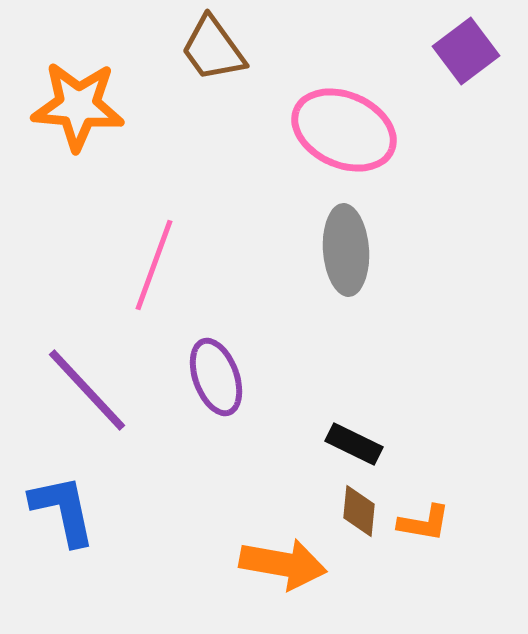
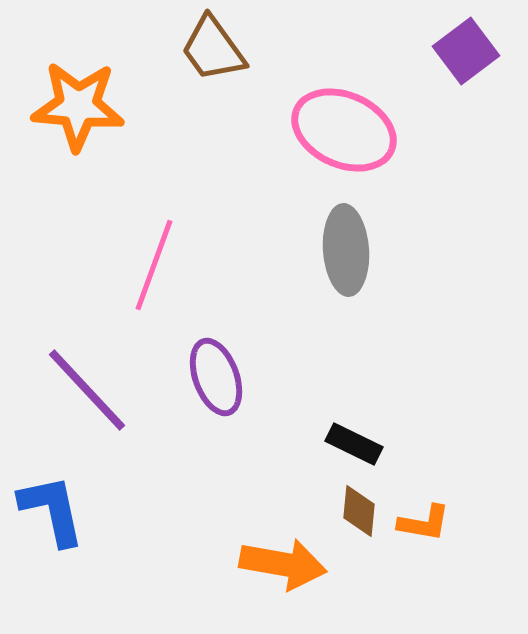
blue L-shape: moved 11 px left
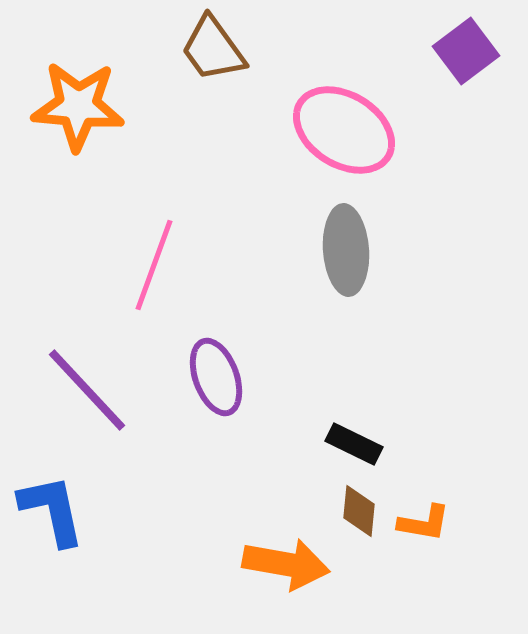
pink ellipse: rotated 8 degrees clockwise
orange arrow: moved 3 px right
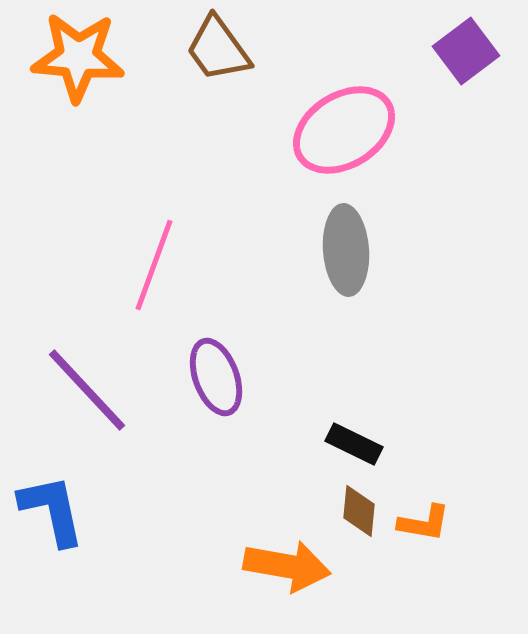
brown trapezoid: moved 5 px right
orange star: moved 49 px up
pink ellipse: rotated 64 degrees counterclockwise
orange arrow: moved 1 px right, 2 px down
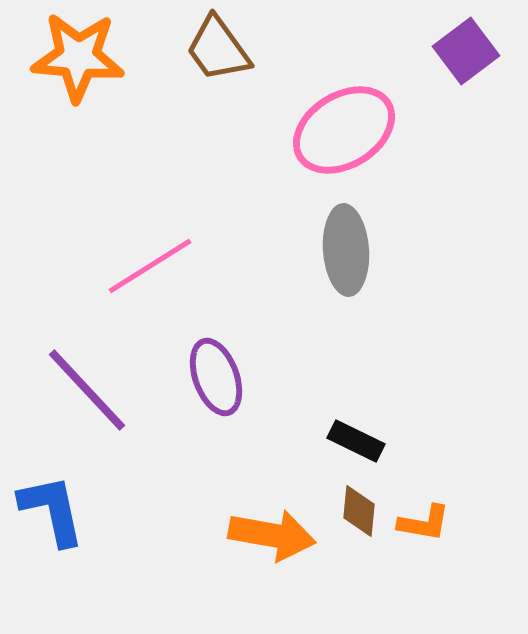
pink line: moved 4 px left, 1 px down; rotated 38 degrees clockwise
black rectangle: moved 2 px right, 3 px up
orange arrow: moved 15 px left, 31 px up
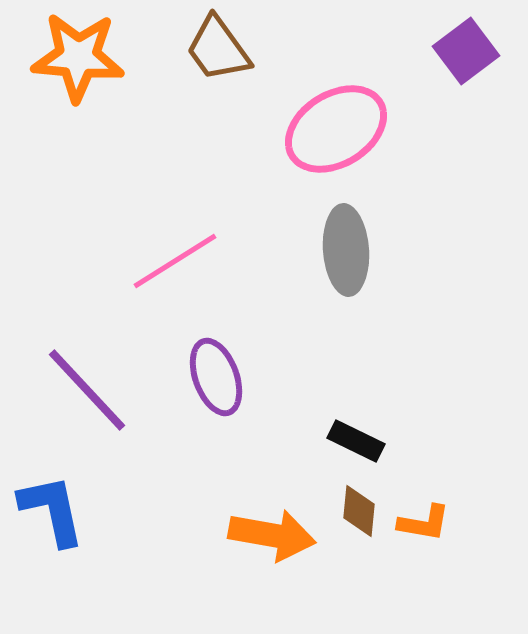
pink ellipse: moved 8 px left, 1 px up
pink line: moved 25 px right, 5 px up
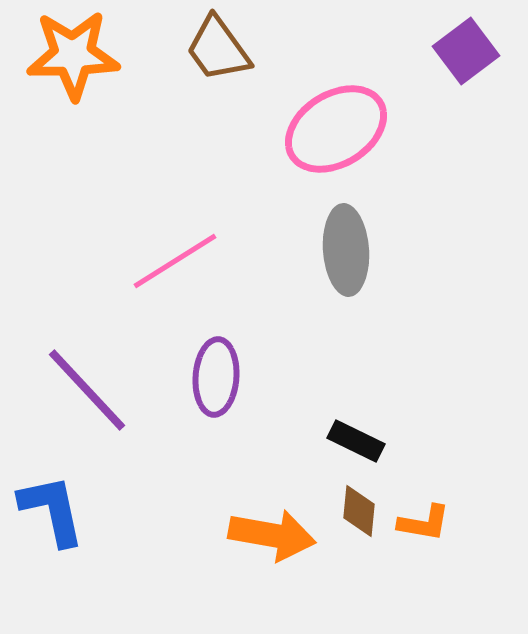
orange star: moved 5 px left, 2 px up; rotated 6 degrees counterclockwise
purple ellipse: rotated 24 degrees clockwise
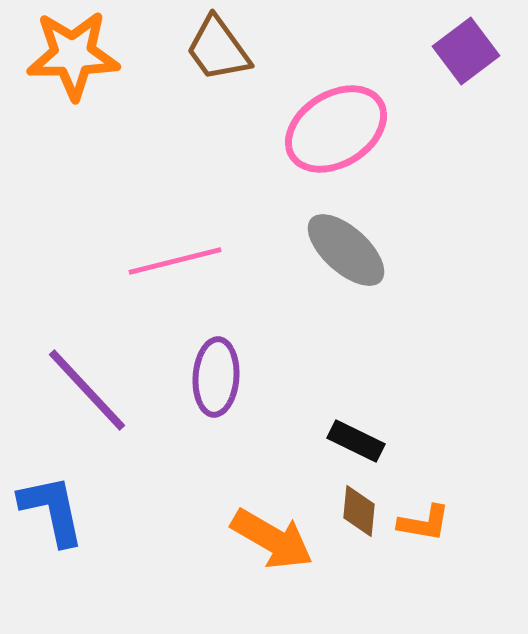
gray ellipse: rotated 44 degrees counterclockwise
pink line: rotated 18 degrees clockwise
orange arrow: moved 4 px down; rotated 20 degrees clockwise
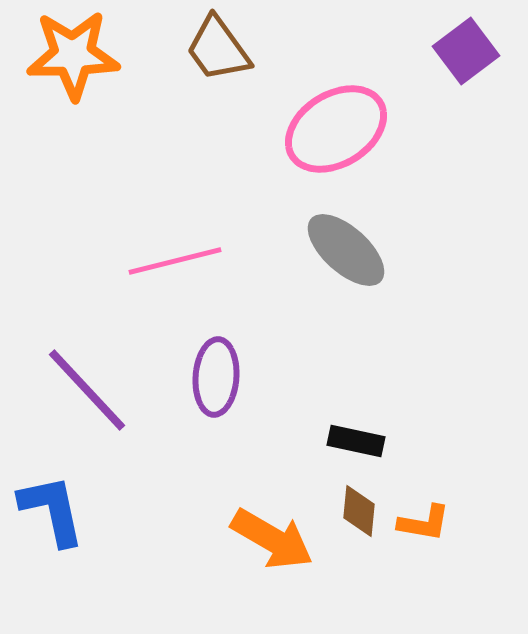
black rectangle: rotated 14 degrees counterclockwise
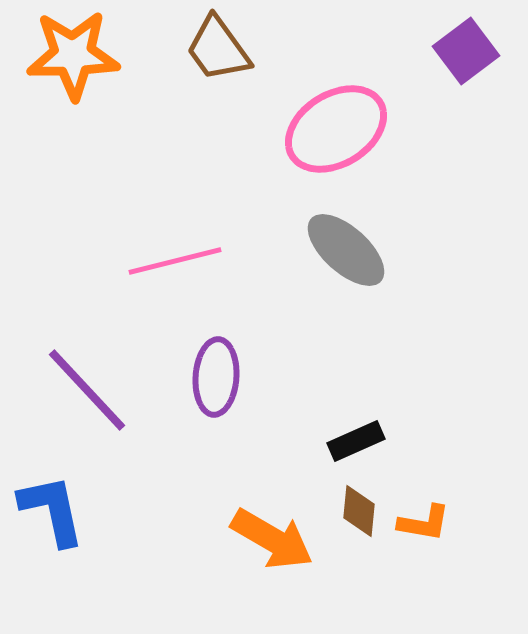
black rectangle: rotated 36 degrees counterclockwise
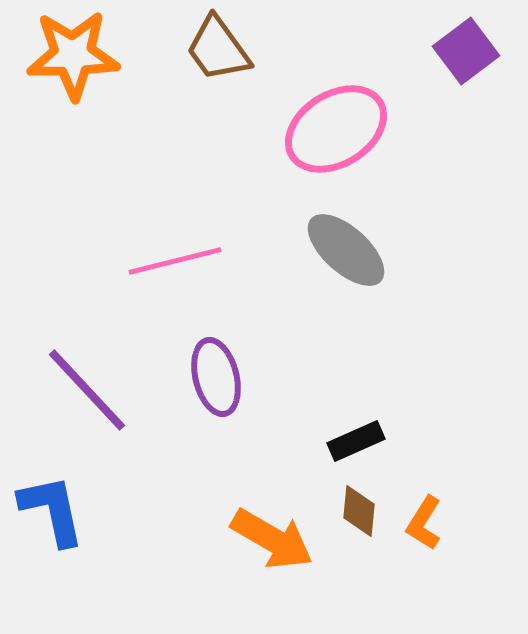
purple ellipse: rotated 18 degrees counterclockwise
orange L-shape: rotated 112 degrees clockwise
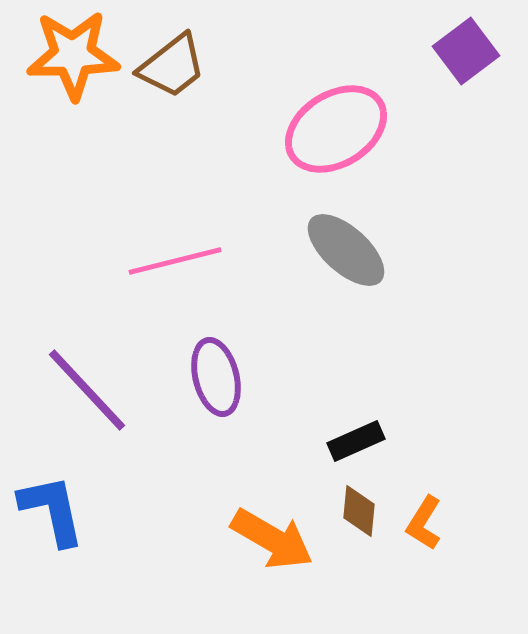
brown trapezoid: moved 46 px left, 17 px down; rotated 92 degrees counterclockwise
